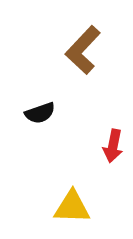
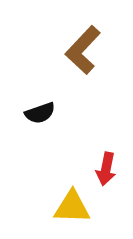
red arrow: moved 7 px left, 23 px down
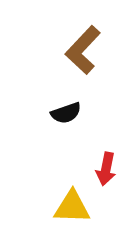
black semicircle: moved 26 px right
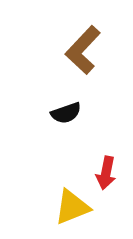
red arrow: moved 4 px down
yellow triangle: rotated 24 degrees counterclockwise
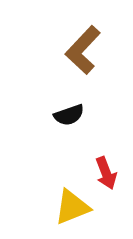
black semicircle: moved 3 px right, 2 px down
red arrow: rotated 32 degrees counterclockwise
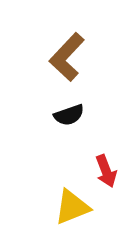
brown L-shape: moved 16 px left, 7 px down
red arrow: moved 2 px up
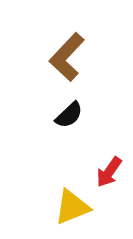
black semicircle: rotated 24 degrees counterclockwise
red arrow: moved 3 px right, 1 px down; rotated 56 degrees clockwise
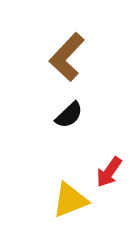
yellow triangle: moved 2 px left, 7 px up
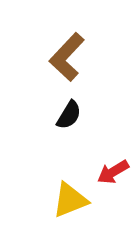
black semicircle: rotated 16 degrees counterclockwise
red arrow: moved 4 px right; rotated 24 degrees clockwise
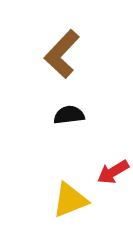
brown L-shape: moved 5 px left, 3 px up
black semicircle: rotated 128 degrees counterclockwise
